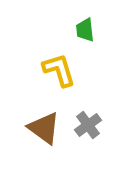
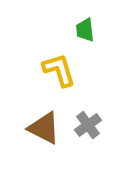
brown triangle: rotated 9 degrees counterclockwise
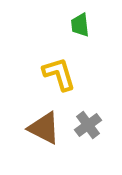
green trapezoid: moved 5 px left, 5 px up
yellow L-shape: moved 4 px down
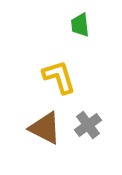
yellow L-shape: moved 3 px down
brown triangle: moved 1 px right
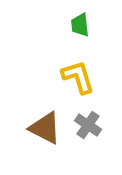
yellow L-shape: moved 19 px right
gray cross: rotated 20 degrees counterclockwise
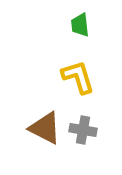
gray cross: moved 5 px left, 5 px down; rotated 24 degrees counterclockwise
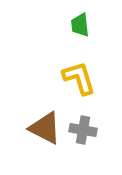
yellow L-shape: moved 1 px right, 1 px down
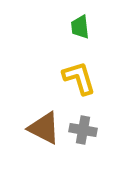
green trapezoid: moved 2 px down
brown triangle: moved 1 px left
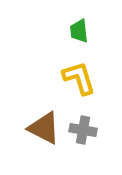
green trapezoid: moved 1 px left, 4 px down
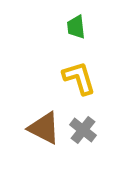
green trapezoid: moved 3 px left, 4 px up
gray cross: rotated 28 degrees clockwise
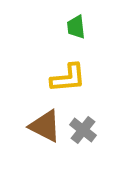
yellow L-shape: moved 11 px left; rotated 102 degrees clockwise
brown triangle: moved 1 px right, 2 px up
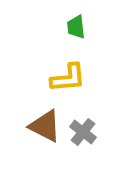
gray cross: moved 2 px down
